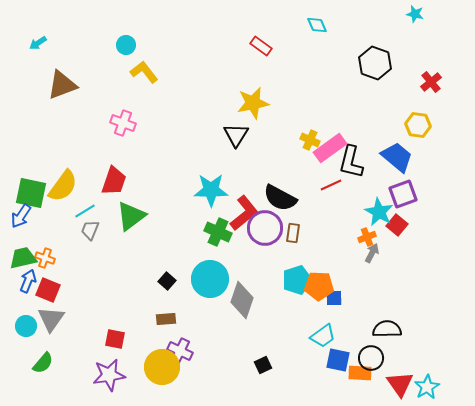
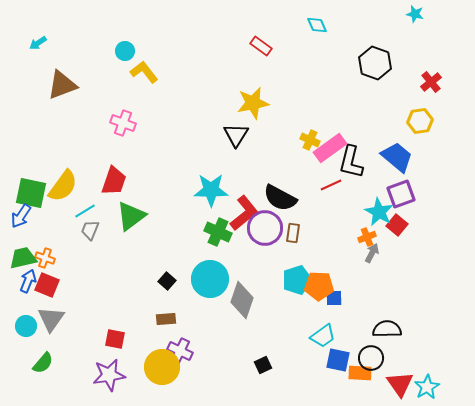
cyan circle at (126, 45): moved 1 px left, 6 px down
yellow hexagon at (418, 125): moved 2 px right, 4 px up; rotated 15 degrees counterclockwise
purple square at (403, 194): moved 2 px left
red square at (48, 290): moved 1 px left, 5 px up
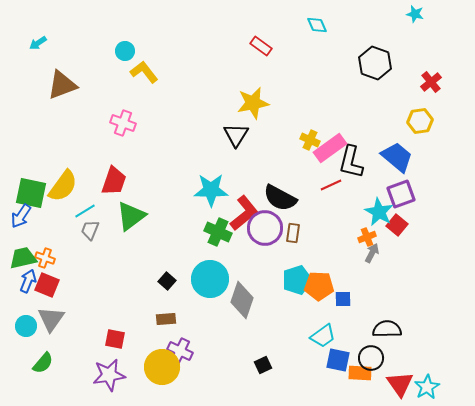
blue square at (334, 298): moved 9 px right, 1 px down
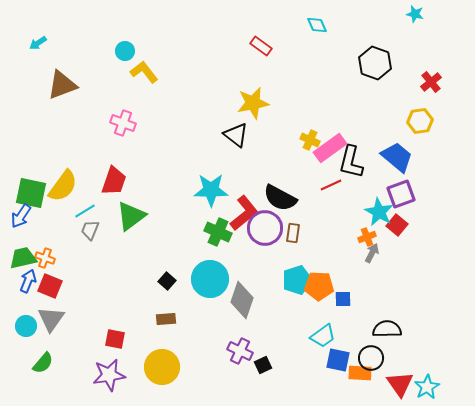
black triangle at (236, 135): rotated 24 degrees counterclockwise
red square at (47, 285): moved 3 px right, 1 px down
purple cross at (180, 351): moved 60 px right
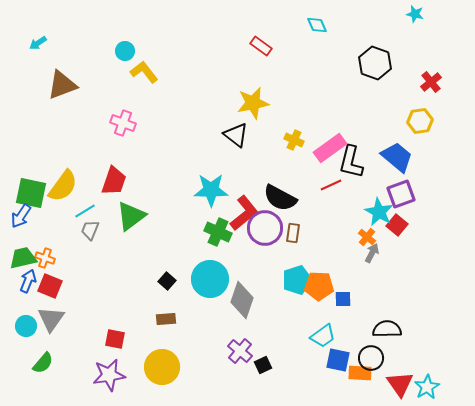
yellow cross at (310, 140): moved 16 px left
orange cross at (367, 237): rotated 30 degrees counterclockwise
purple cross at (240, 351): rotated 15 degrees clockwise
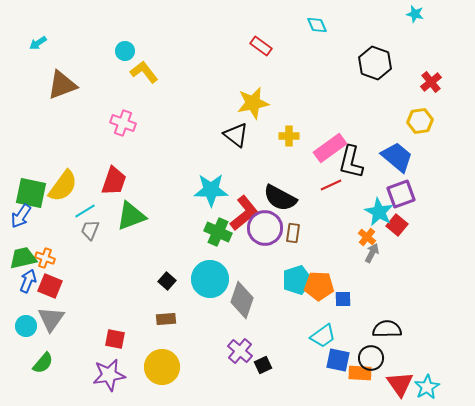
yellow cross at (294, 140): moved 5 px left, 4 px up; rotated 24 degrees counterclockwise
green triangle at (131, 216): rotated 16 degrees clockwise
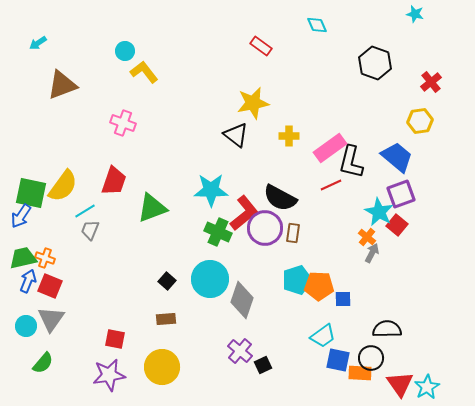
green triangle at (131, 216): moved 21 px right, 8 px up
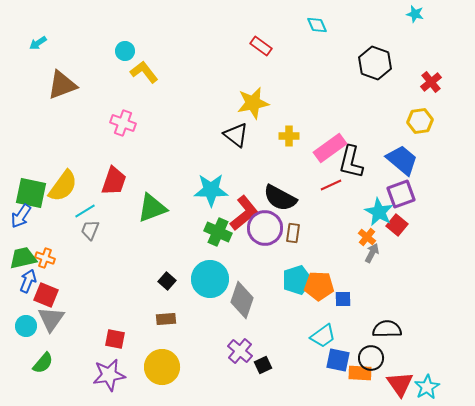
blue trapezoid at (397, 157): moved 5 px right, 3 px down
red square at (50, 286): moved 4 px left, 9 px down
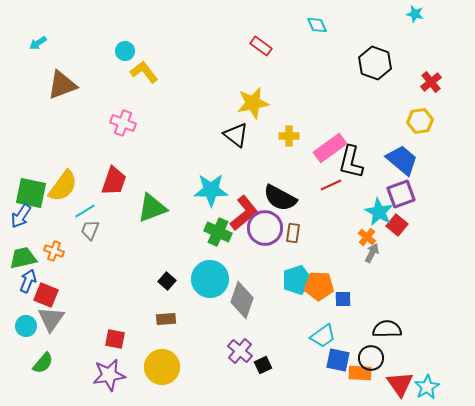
orange cross at (45, 258): moved 9 px right, 7 px up
